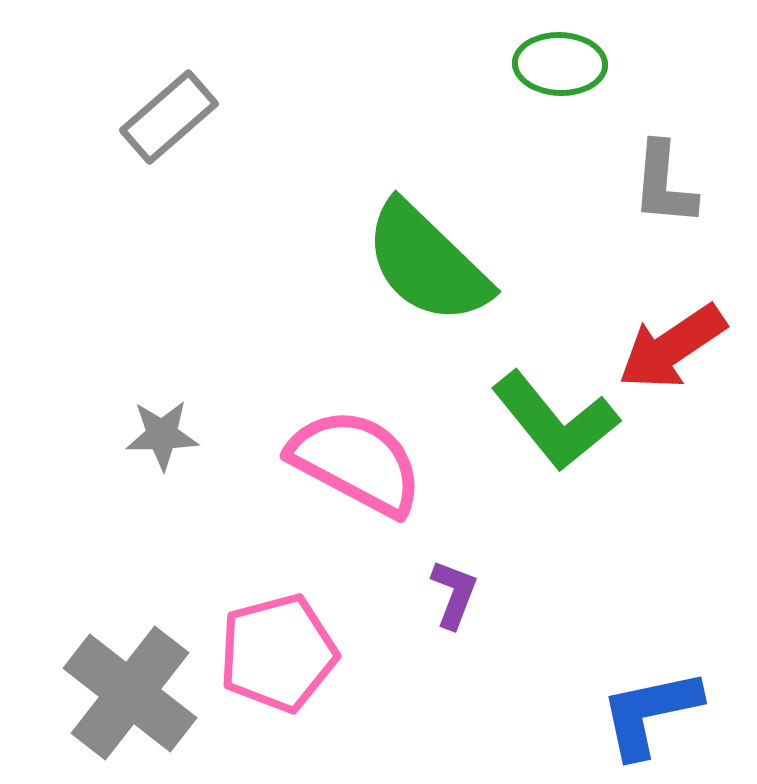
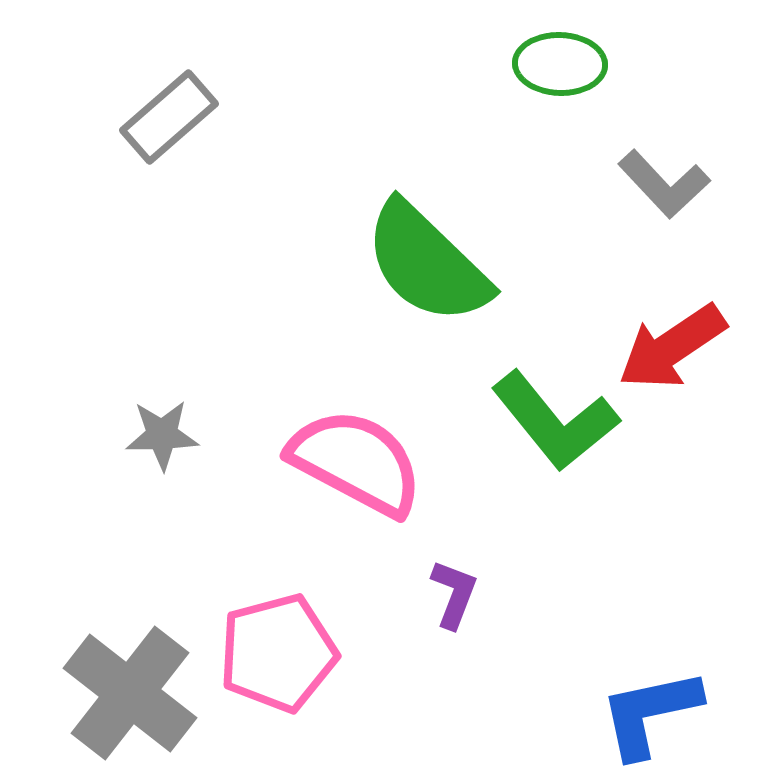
gray L-shape: rotated 48 degrees counterclockwise
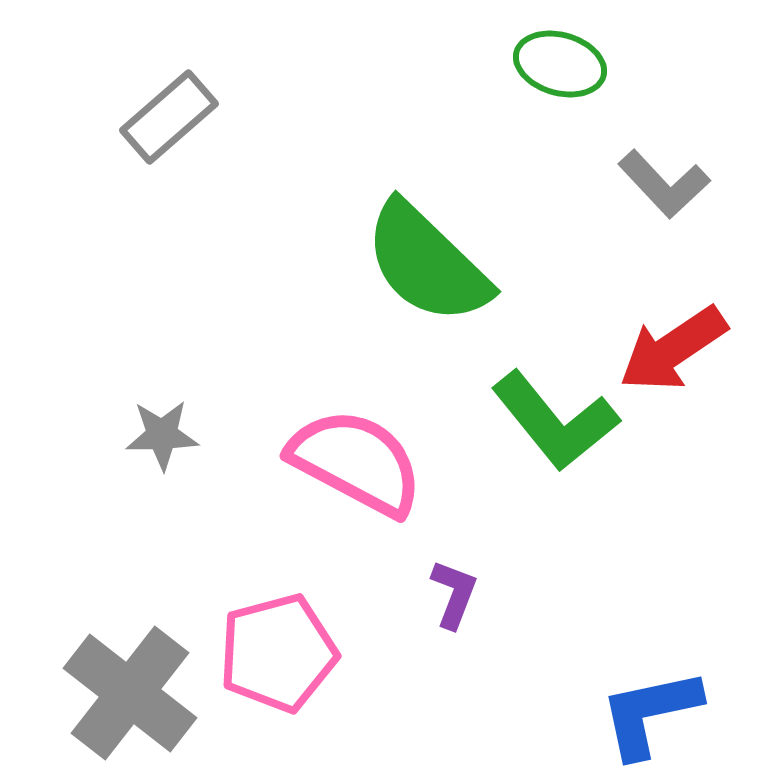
green ellipse: rotated 14 degrees clockwise
red arrow: moved 1 px right, 2 px down
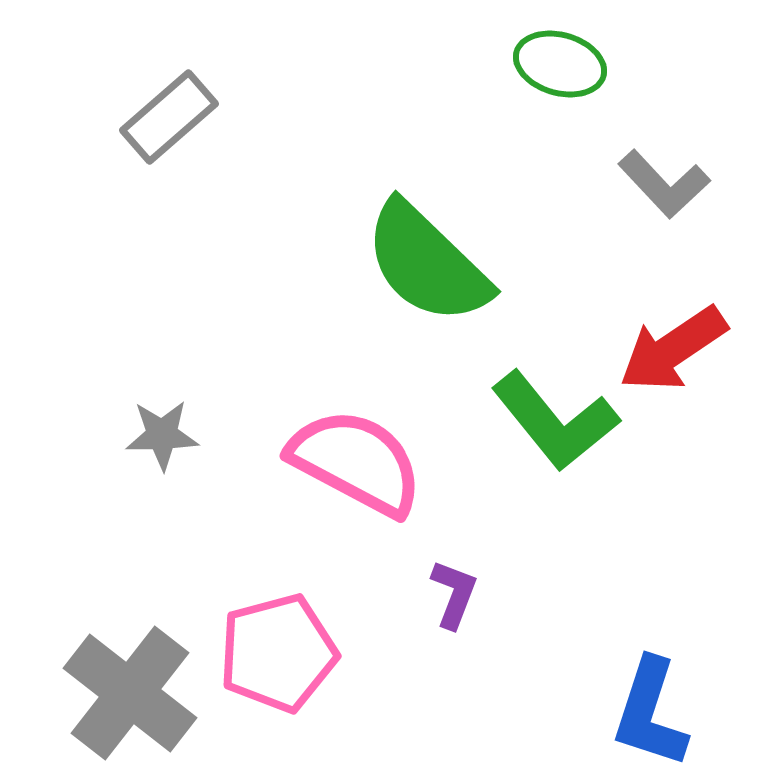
blue L-shape: rotated 60 degrees counterclockwise
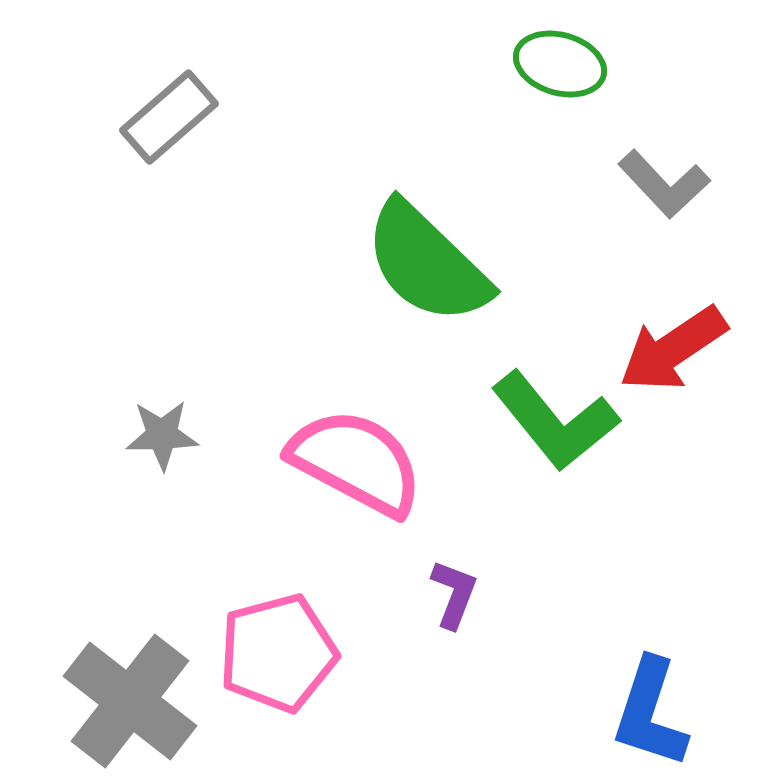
gray cross: moved 8 px down
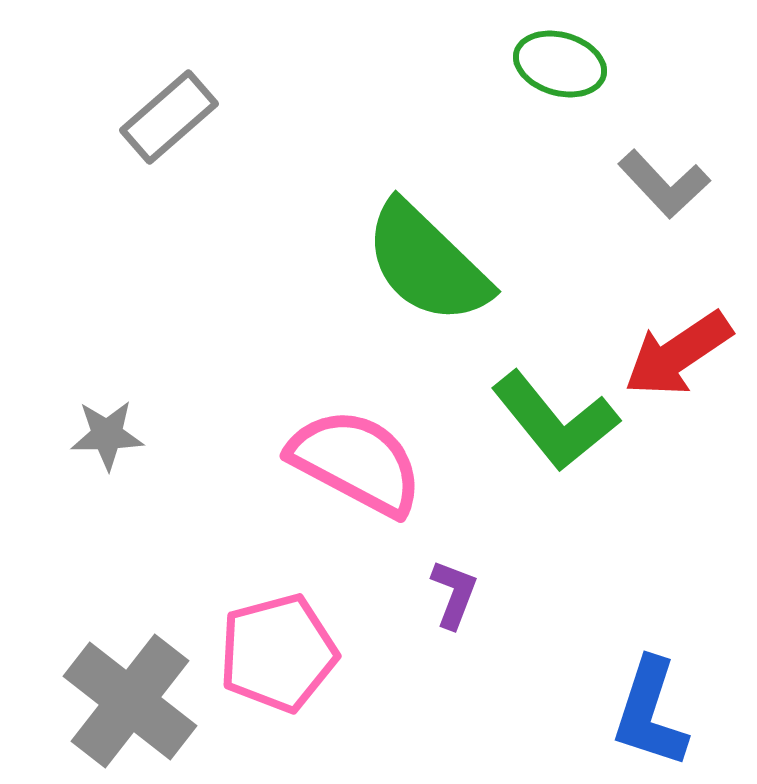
red arrow: moved 5 px right, 5 px down
gray star: moved 55 px left
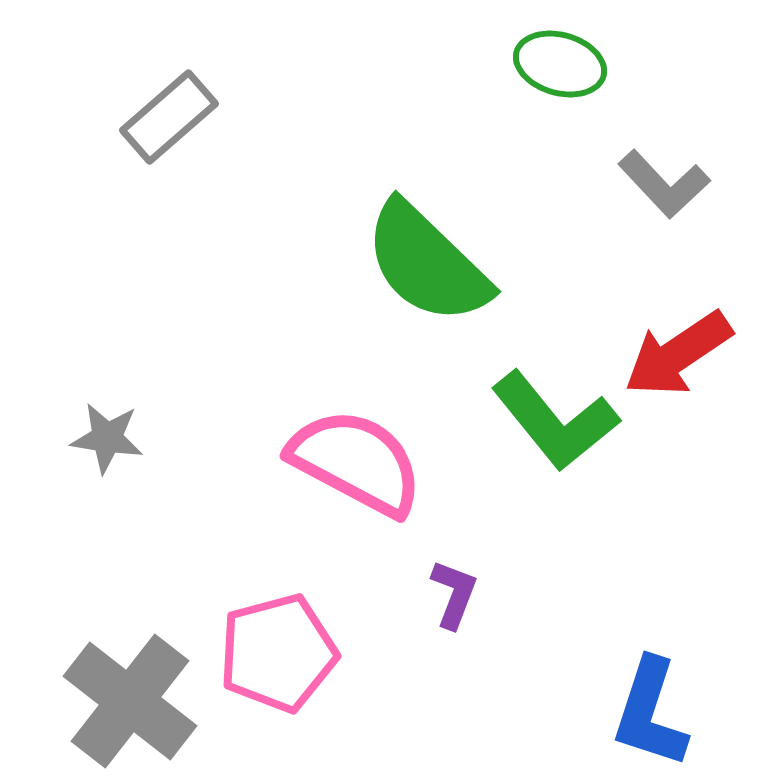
gray star: moved 3 px down; rotated 10 degrees clockwise
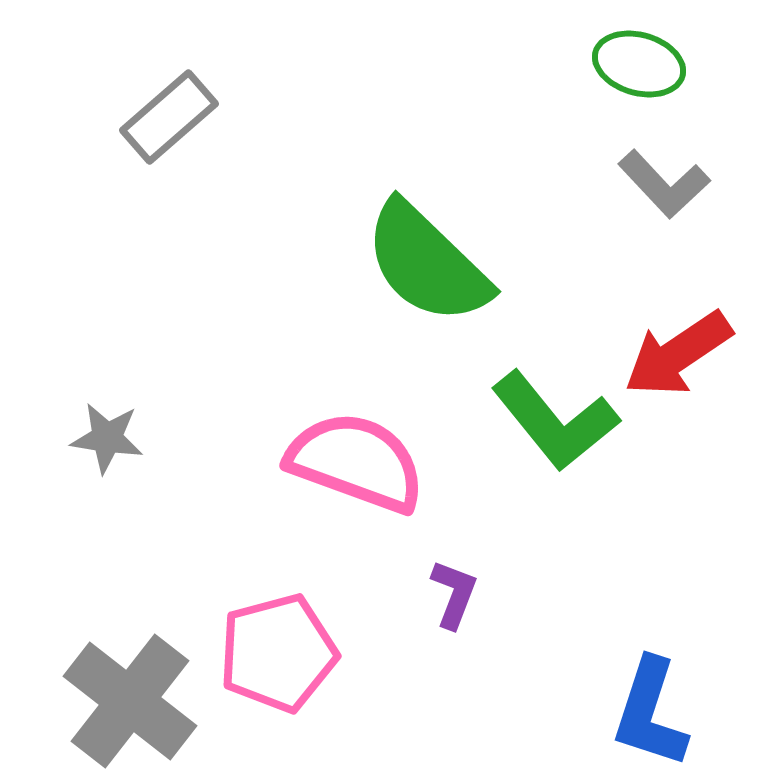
green ellipse: moved 79 px right
pink semicircle: rotated 8 degrees counterclockwise
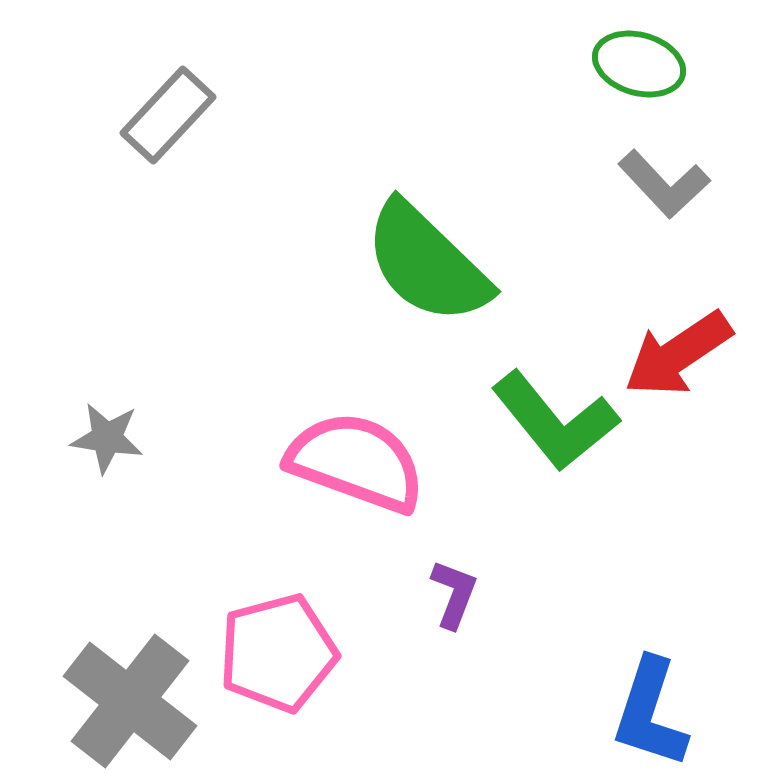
gray rectangle: moved 1 px left, 2 px up; rotated 6 degrees counterclockwise
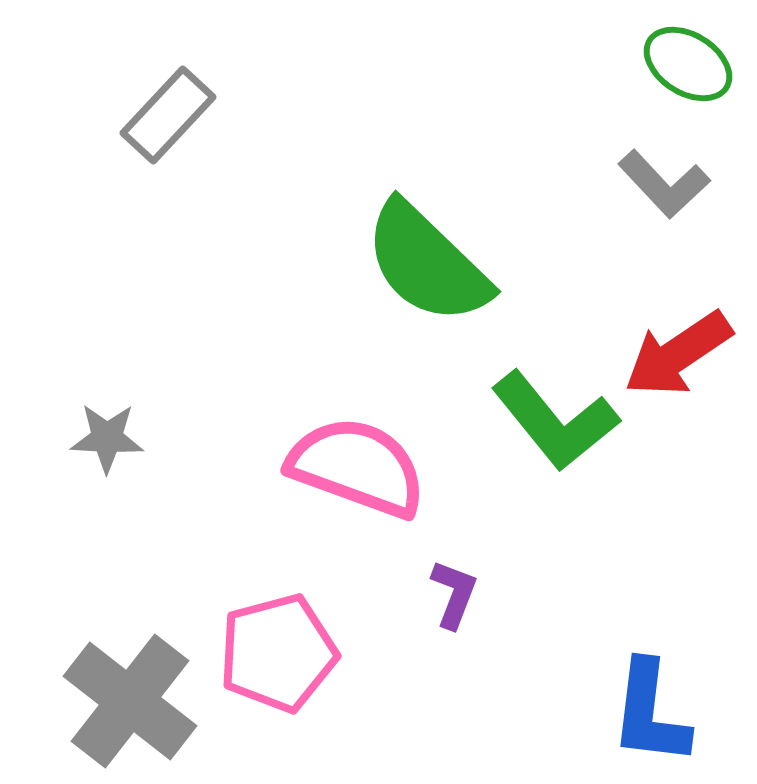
green ellipse: moved 49 px right; rotated 16 degrees clockwise
gray star: rotated 6 degrees counterclockwise
pink semicircle: moved 1 px right, 5 px down
blue L-shape: rotated 11 degrees counterclockwise
